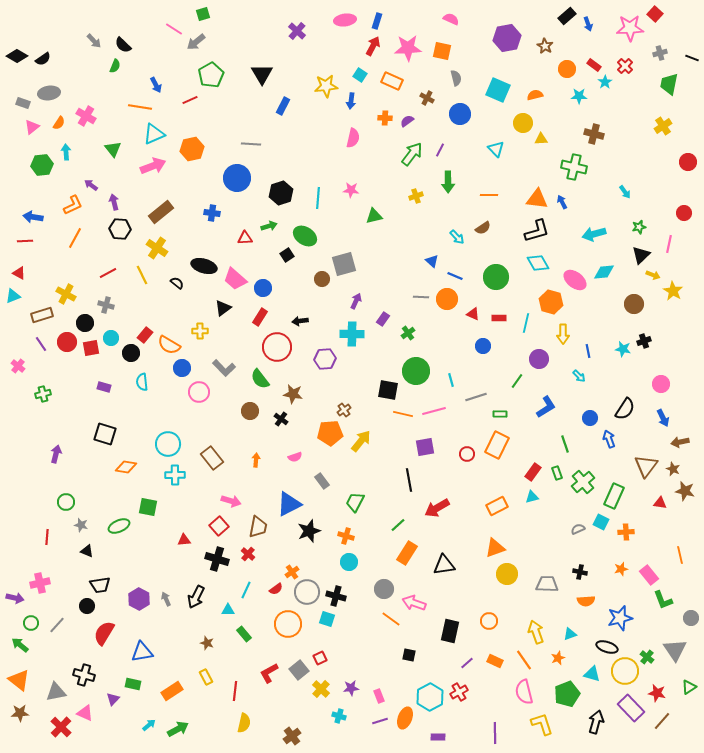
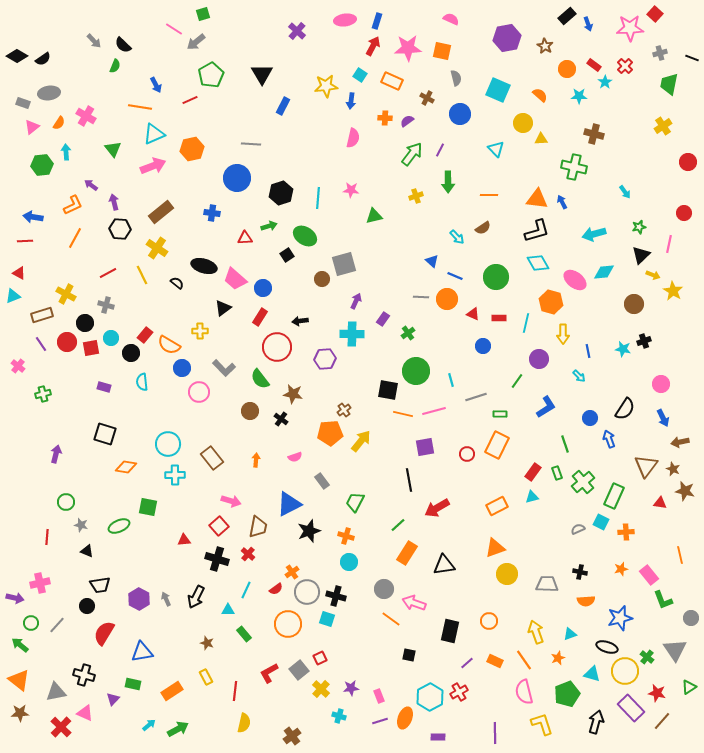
orange semicircle at (535, 95): moved 5 px right; rotated 56 degrees clockwise
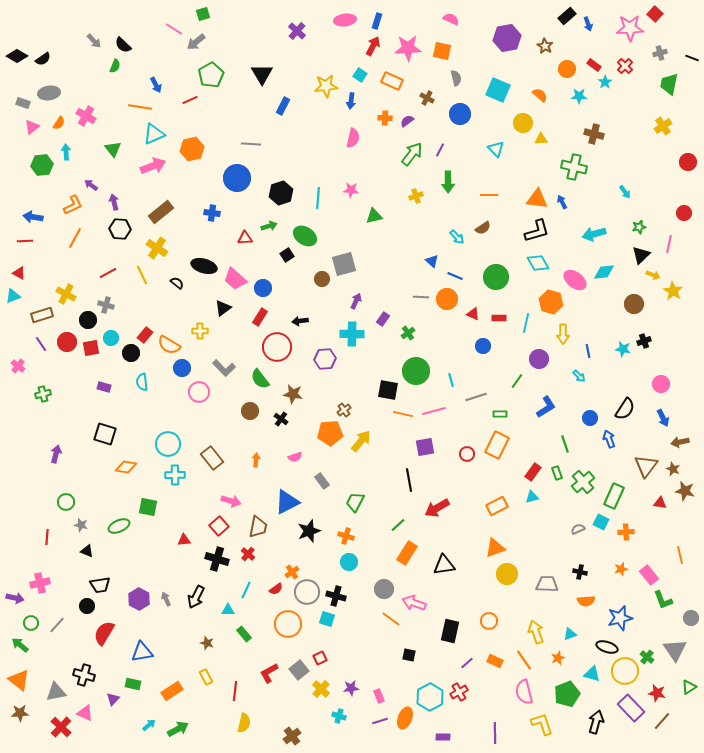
black circle at (85, 323): moved 3 px right, 3 px up
blue triangle at (289, 504): moved 2 px left, 2 px up
purple rectangle at (438, 737): moved 5 px right
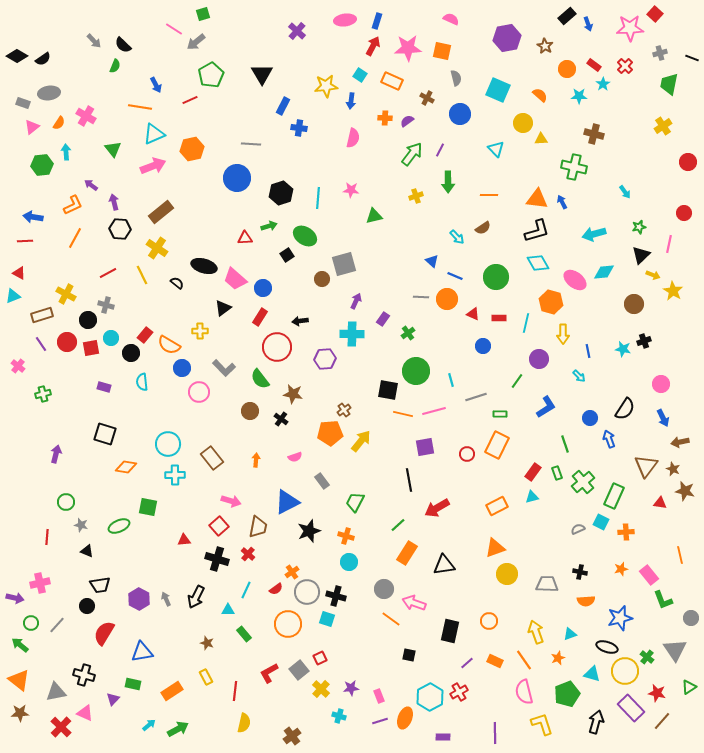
cyan star at (605, 82): moved 2 px left, 2 px down
blue cross at (212, 213): moved 87 px right, 85 px up
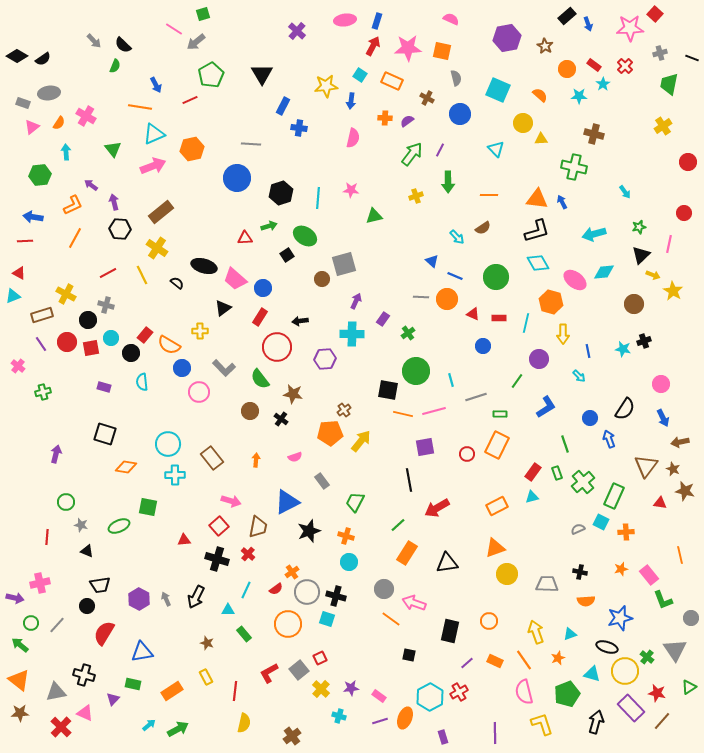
green hexagon at (42, 165): moved 2 px left, 10 px down
green cross at (43, 394): moved 2 px up
black triangle at (444, 565): moved 3 px right, 2 px up
pink rectangle at (379, 696): rotated 32 degrees counterclockwise
purple rectangle at (443, 737): rotated 72 degrees clockwise
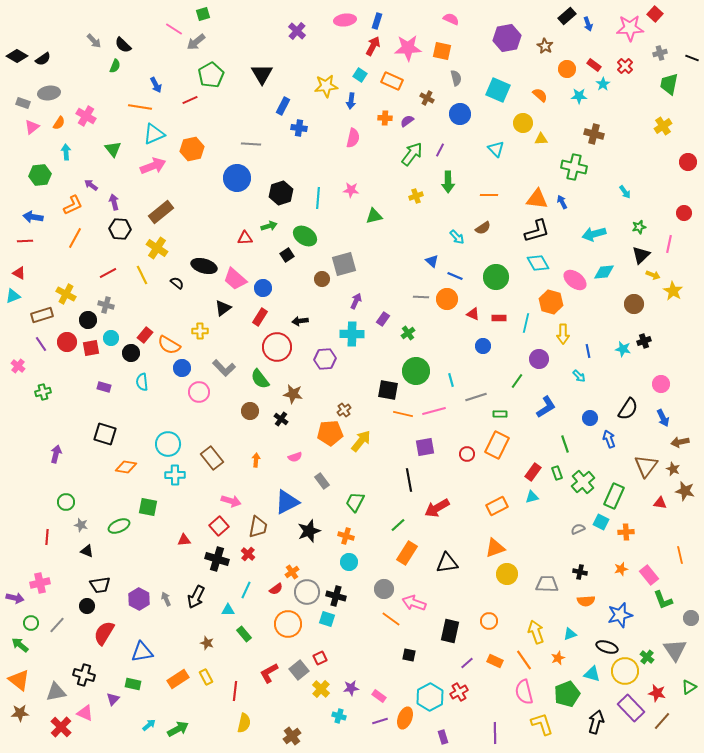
black semicircle at (625, 409): moved 3 px right
blue star at (620, 618): moved 3 px up
orange rectangle at (172, 691): moved 6 px right, 12 px up
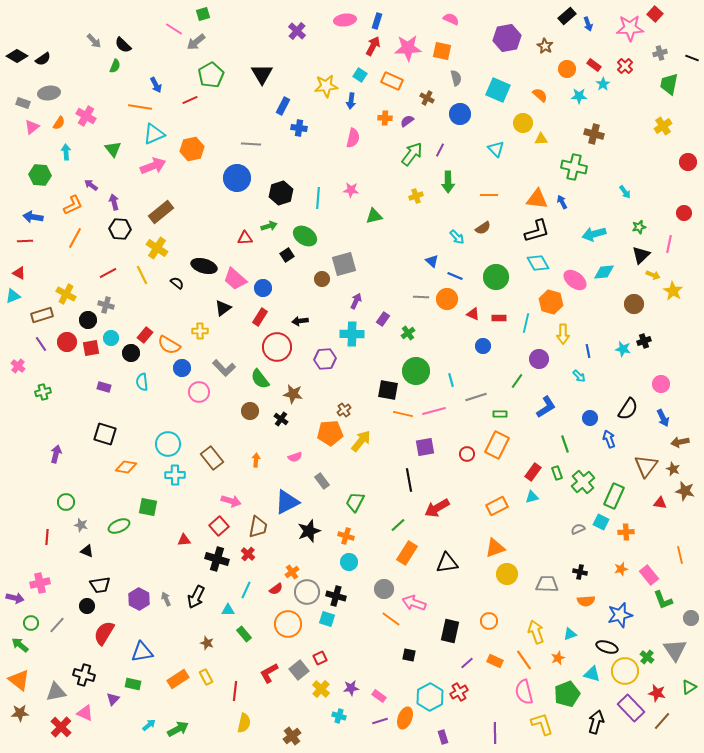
green hexagon at (40, 175): rotated 10 degrees clockwise
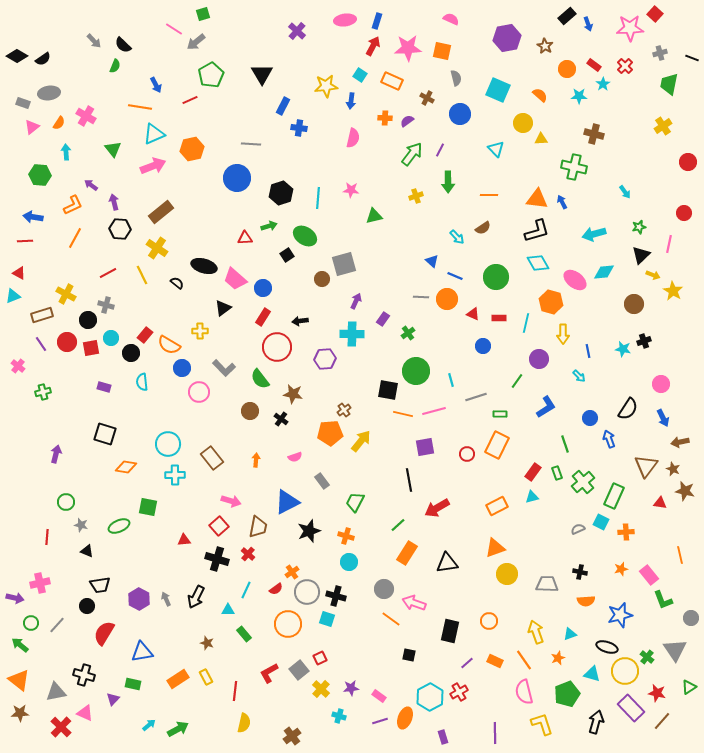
red rectangle at (260, 317): moved 3 px right
